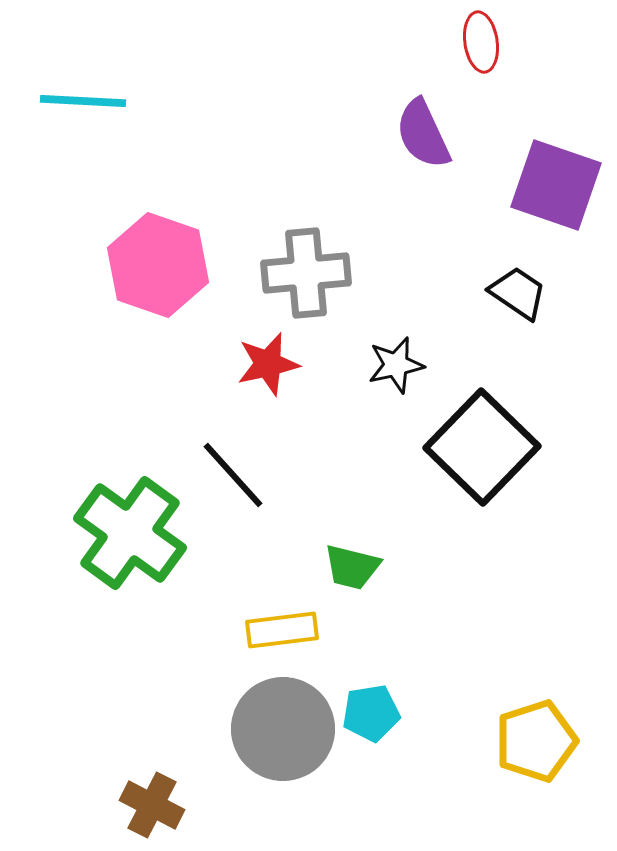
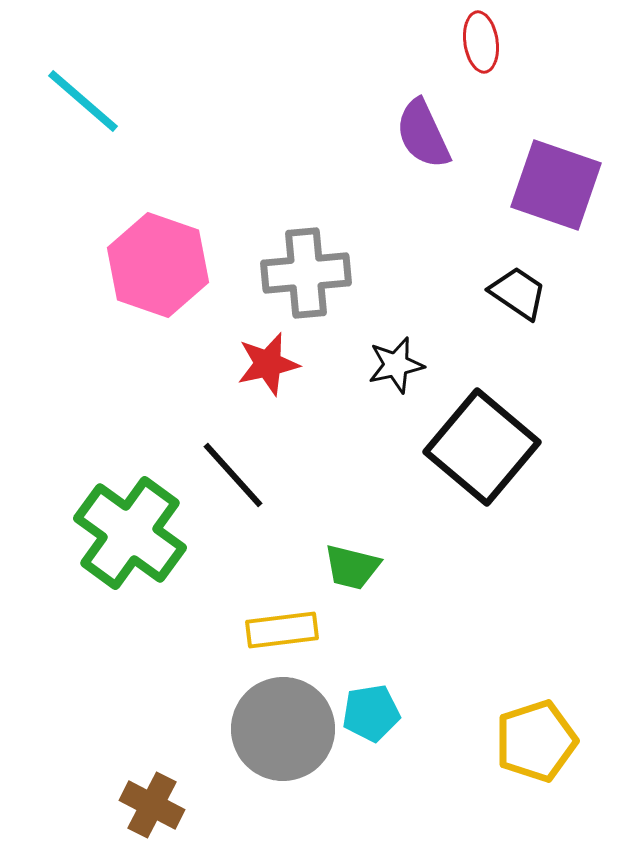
cyan line: rotated 38 degrees clockwise
black square: rotated 4 degrees counterclockwise
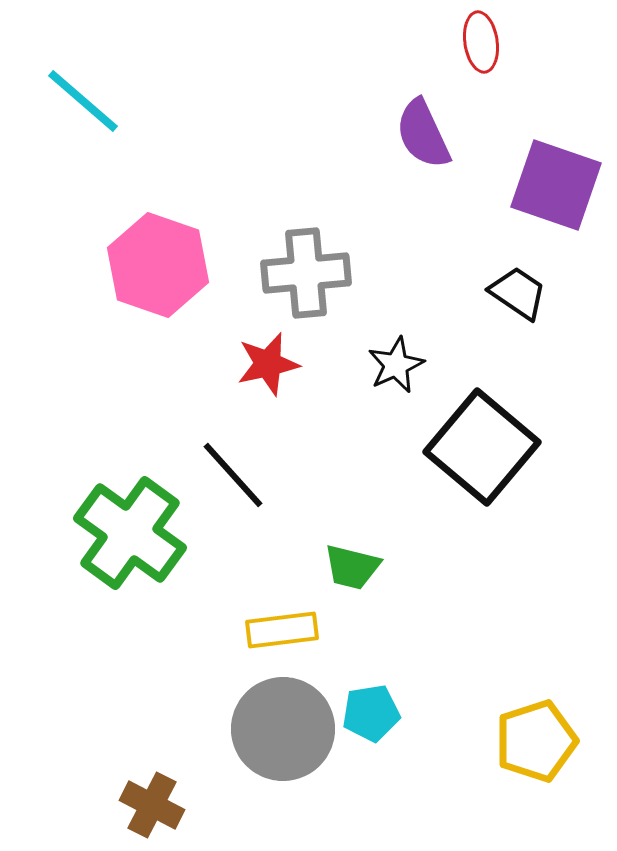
black star: rotated 12 degrees counterclockwise
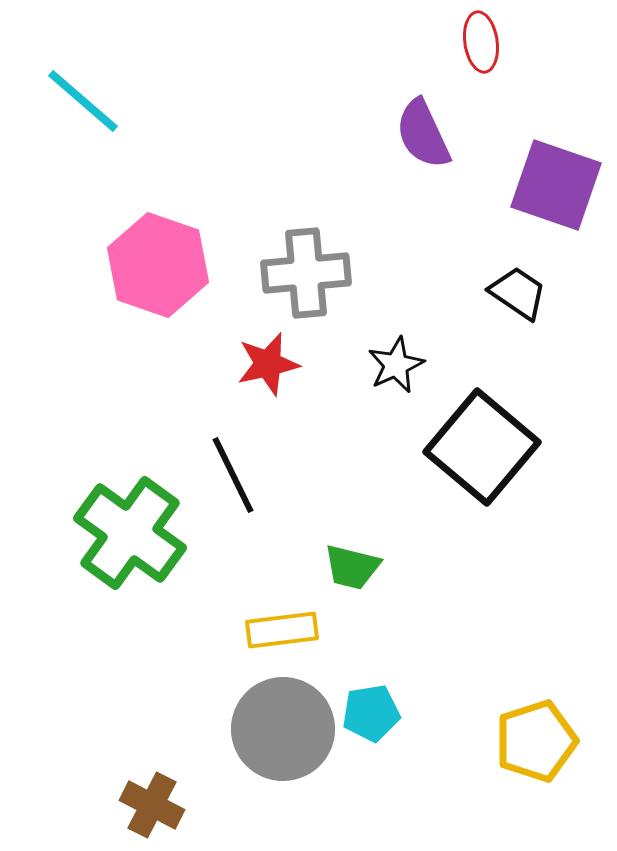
black line: rotated 16 degrees clockwise
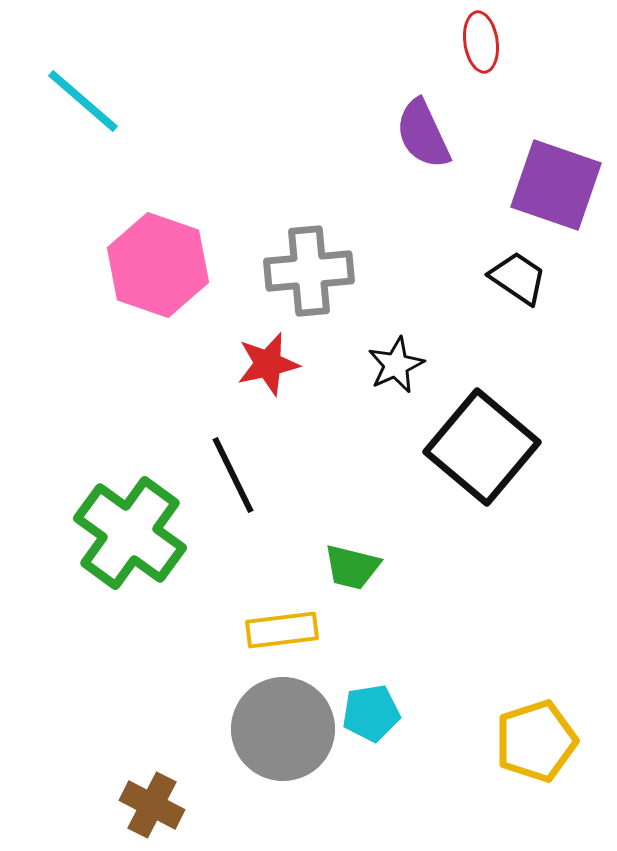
gray cross: moved 3 px right, 2 px up
black trapezoid: moved 15 px up
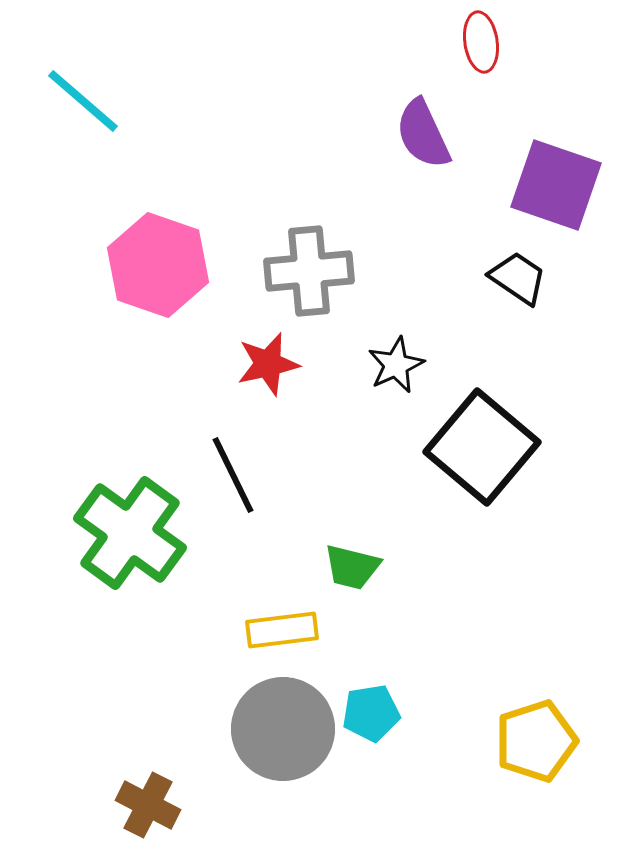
brown cross: moved 4 px left
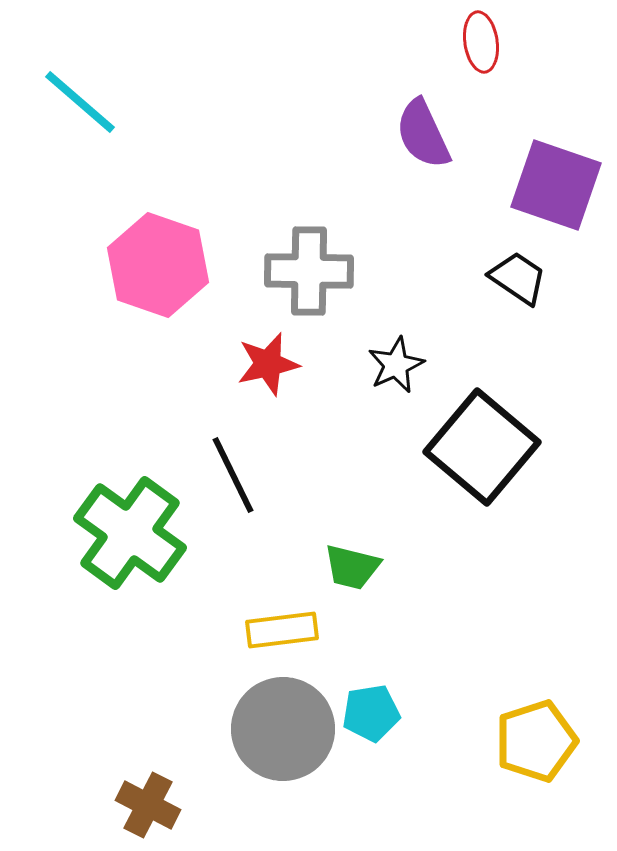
cyan line: moved 3 px left, 1 px down
gray cross: rotated 6 degrees clockwise
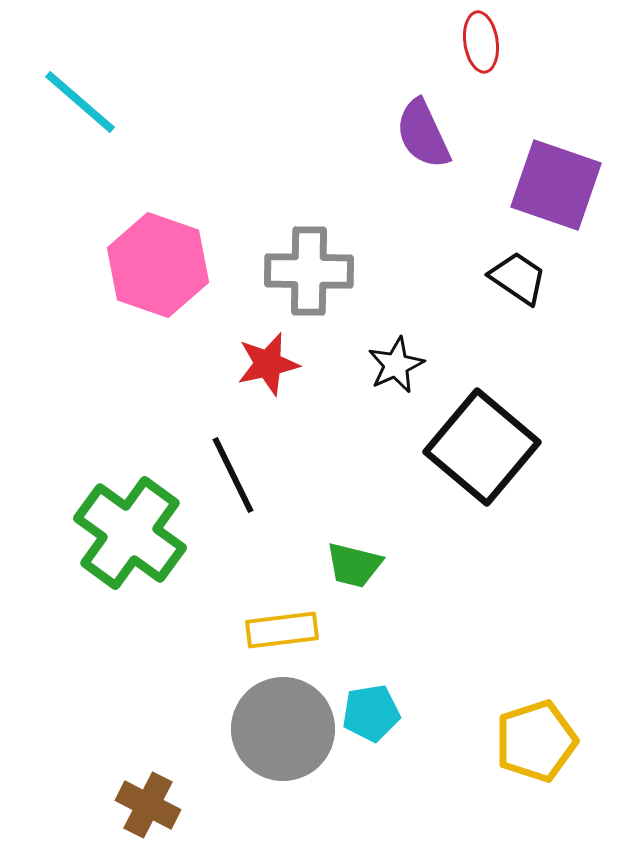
green trapezoid: moved 2 px right, 2 px up
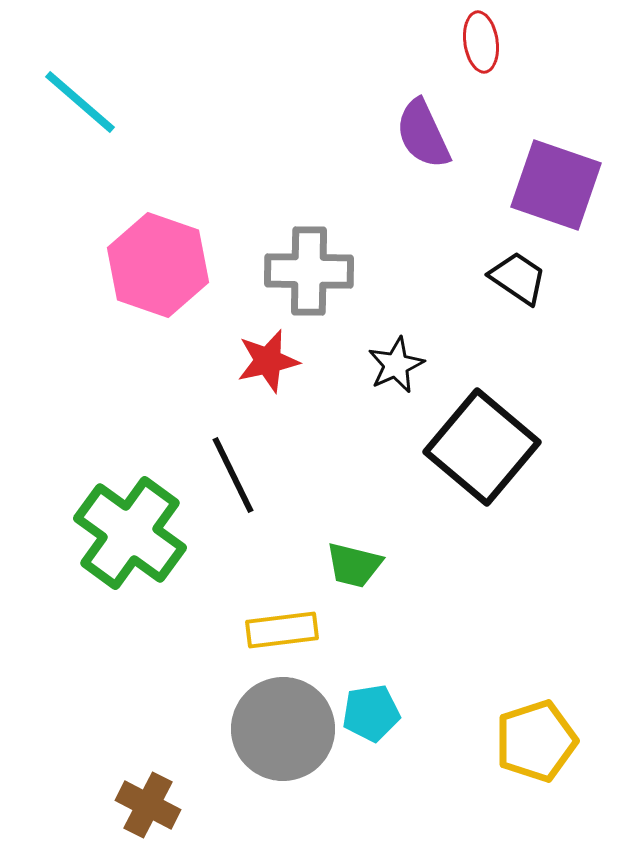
red star: moved 3 px up
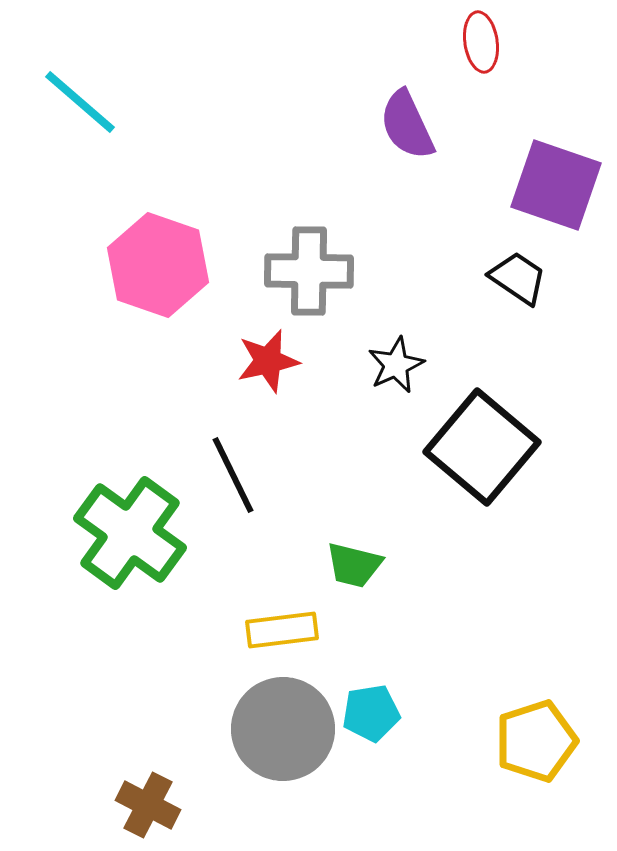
purple semicircle: moved 16 px left, 9 px up
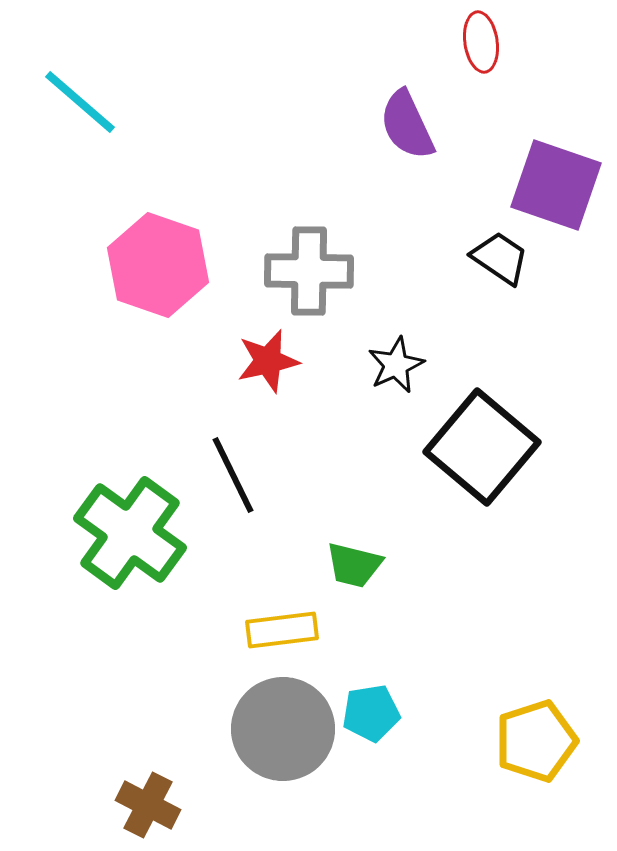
black trapezoid: moved 18 px left, 20 px up
